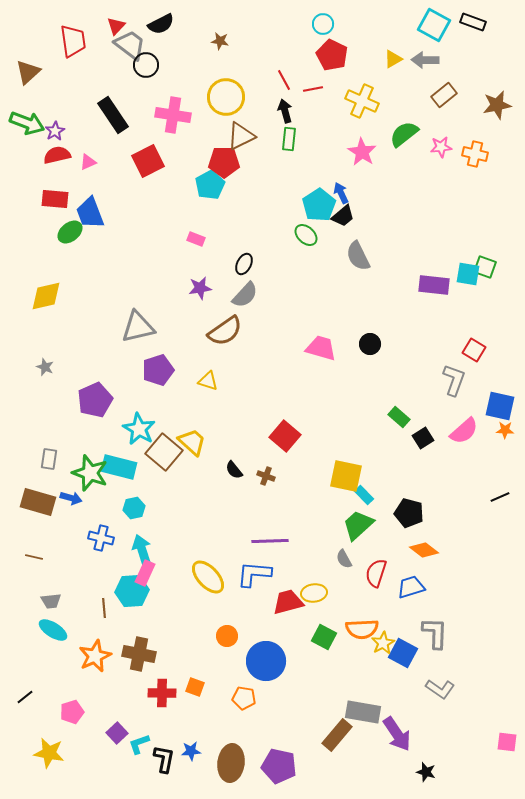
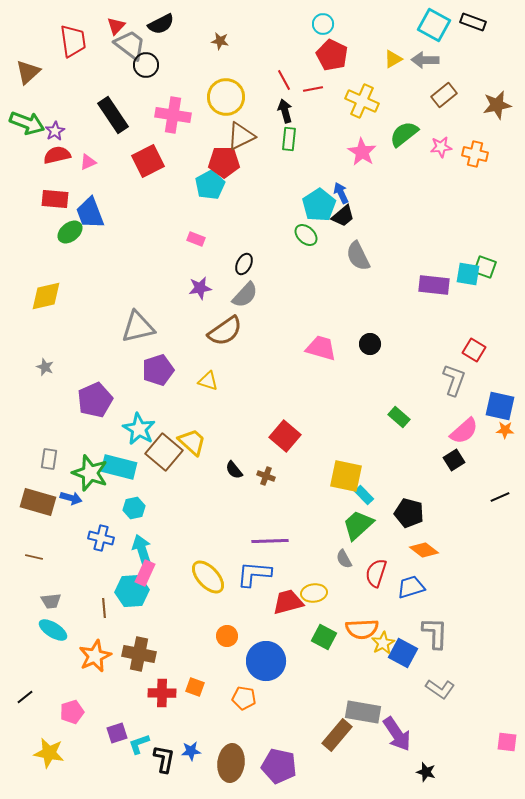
black square at (423, 438): moved 31 px right, 22 px down
purple square at (117, 733): rotated 25 degrees clockwise
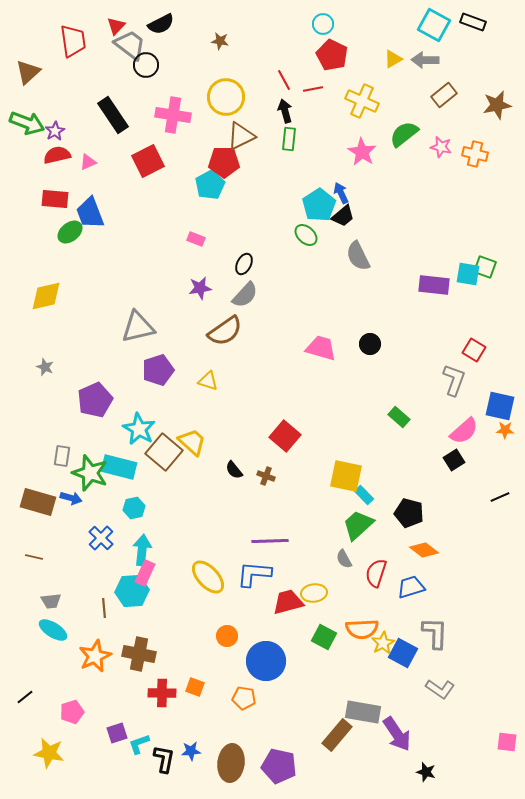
pink star at (441, 147): rotated 20 degrees clockwise
gray rectangle at (49, 459): moved 13 px right, 3 px up
blue cross at (101, 538): rotated 30 degrees clockwise
cyan arrow at (142, 550): rotated 24 degrees clockwise
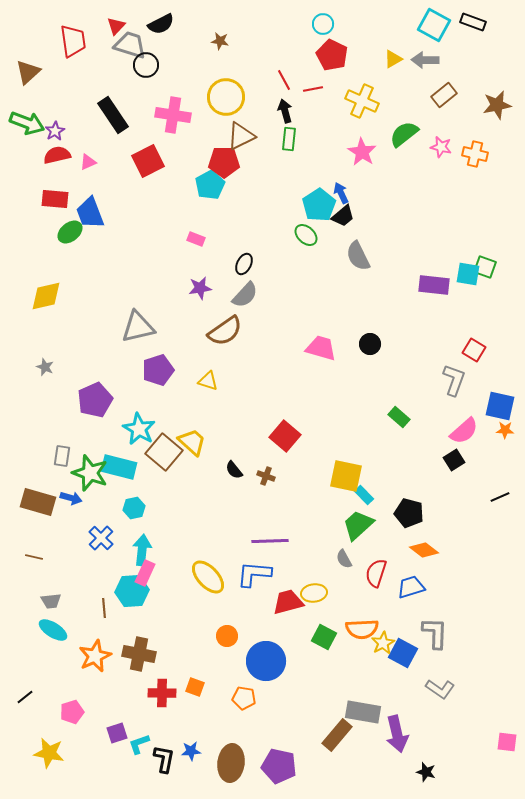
gray trapezoid at (130, 45): rotated 20 degrees counterclockwise
purple arrow at (397, 734): rotated 21 degrees clockwise
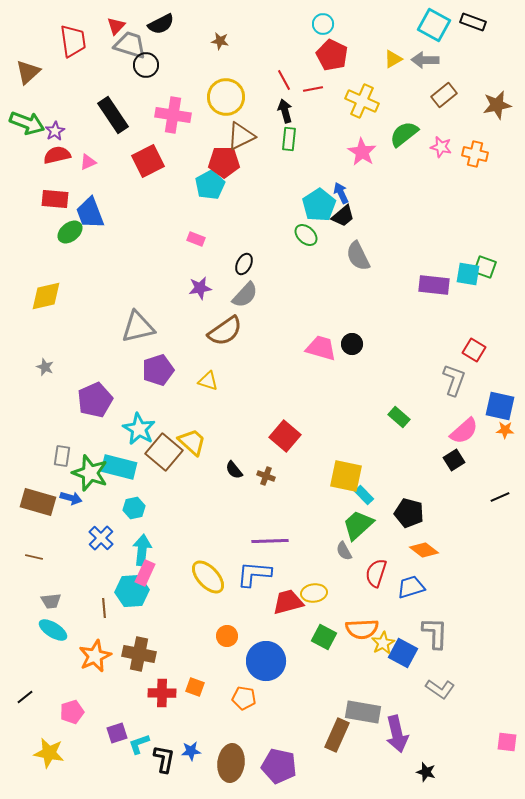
black circle at (370, 344): moved 18 px left
gray semicircle at (344, 559): moved 8 px up
brown rectangle at (337, 735): rotated 16 degrees counterclockwise
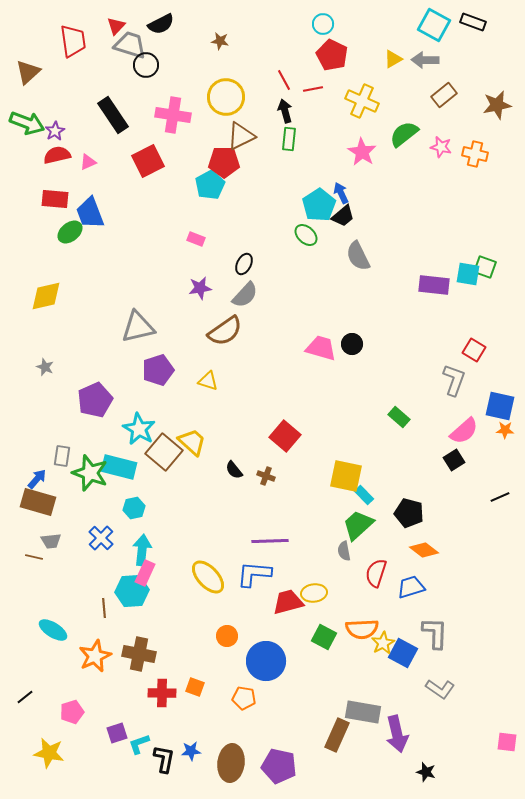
blue arrow at (71, 498): moved 34 px left, 19 px up; rotated 65 degrees counterclockwise
gray semicircle at (344, 551): rotated 18 degrees clockwise
gray trapezoid at (51, 601): moved 60 px up
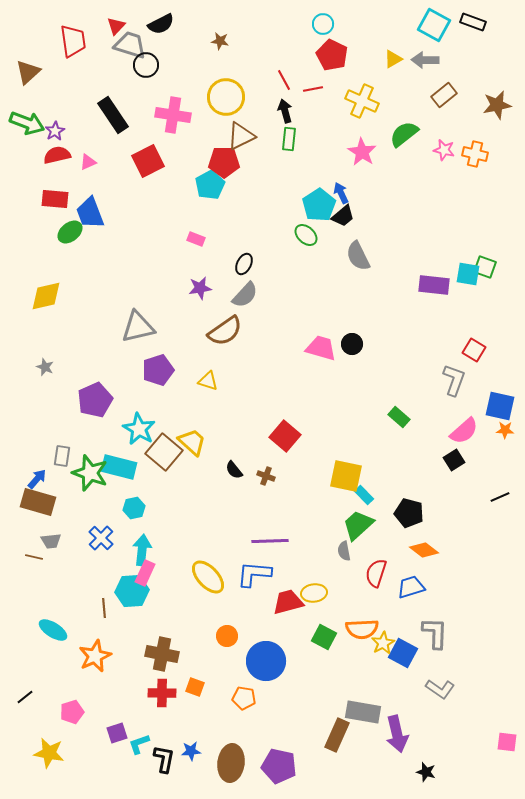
pink star at (441, 147): moved 3 px right, 3 px down
brown cross at (139, 654): moved 23 px right
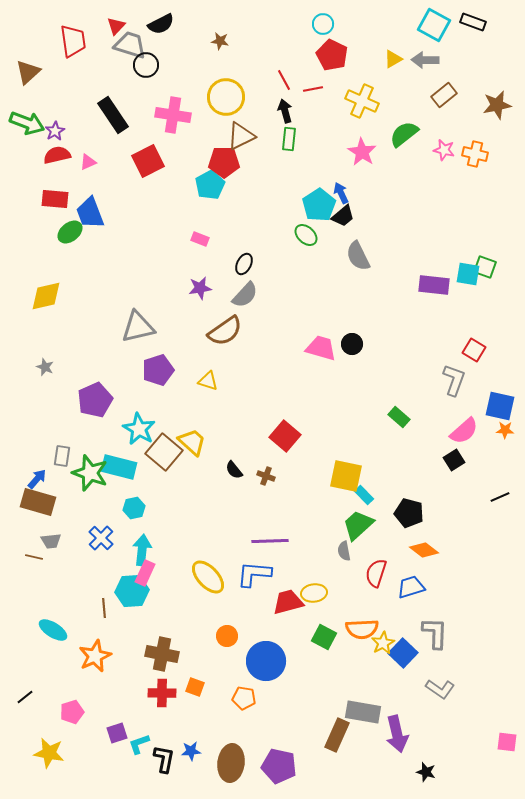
pink rectangle at (196, 239): moved 4 px right
blue square at (403, 653): rotated 16 degrees clockwise
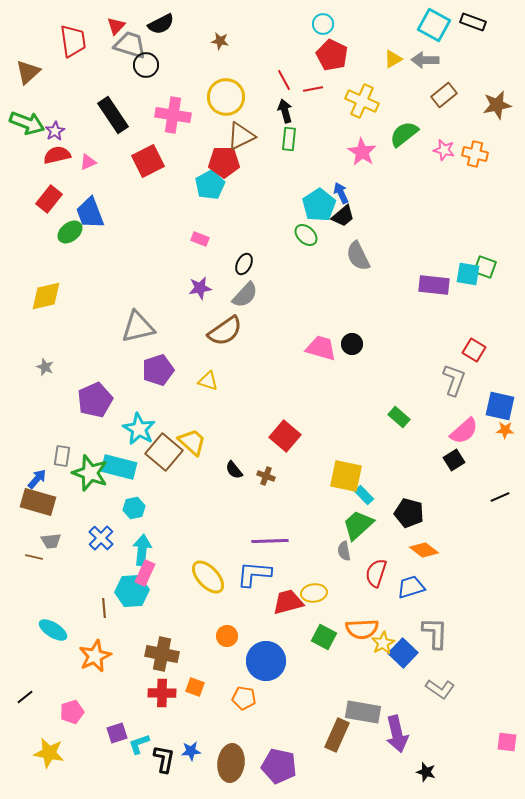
red rectangle at (55, 199): moved 6 px left; rotated 56 degrees counterclockwise
